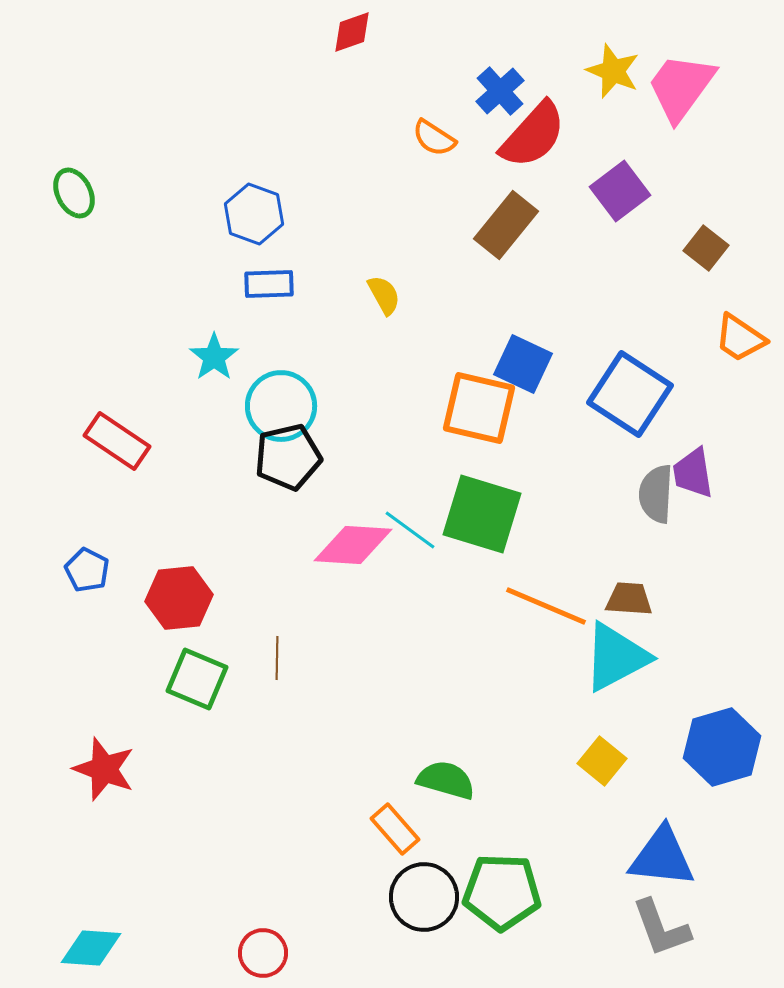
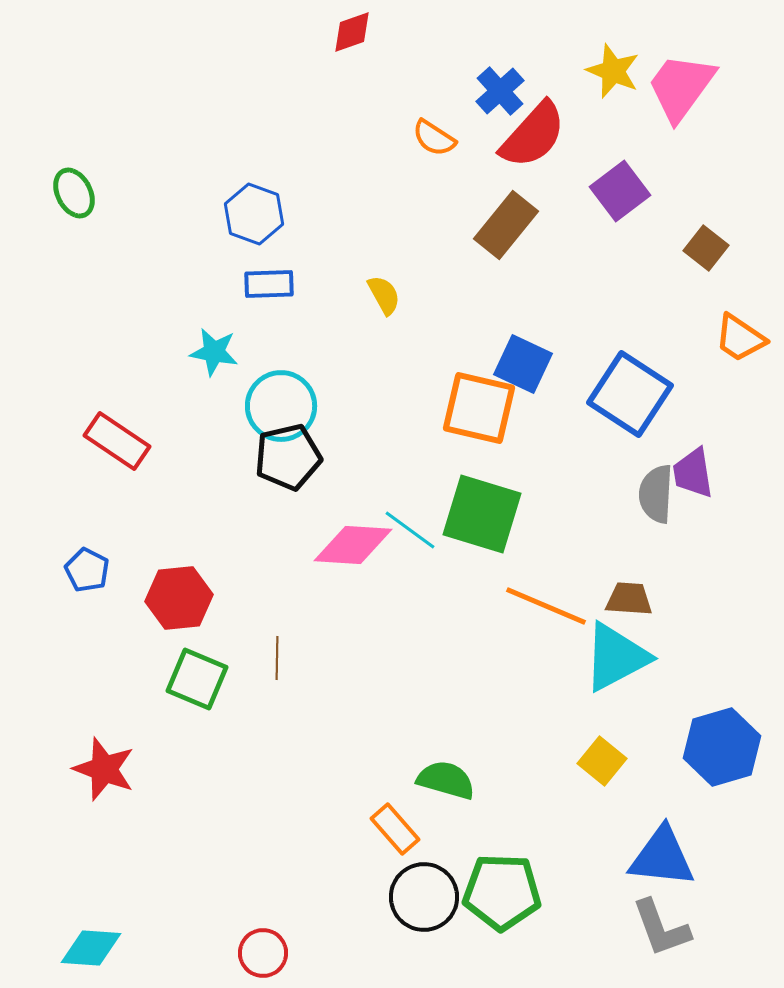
cyan star at (214, 357): moved 5 px up; rotated 27 degrees counterclockwise
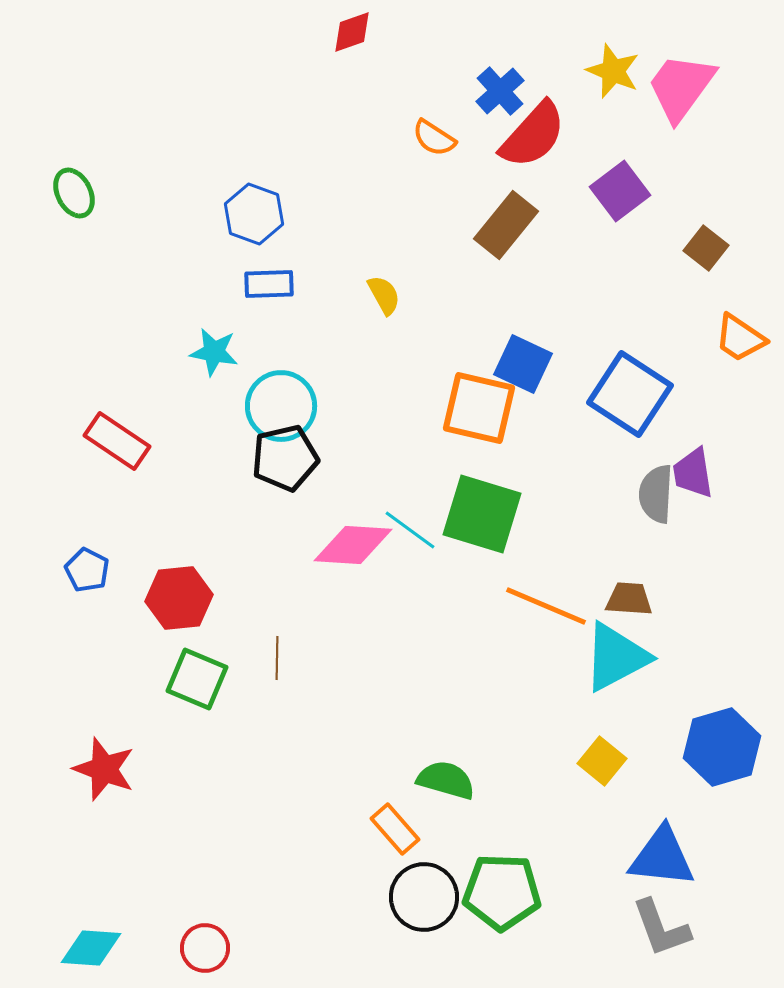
black pentagon at (288, 457): moved 3 px left, 1 px down
red circle at (263, 953): moved 58 px left, 5 px up
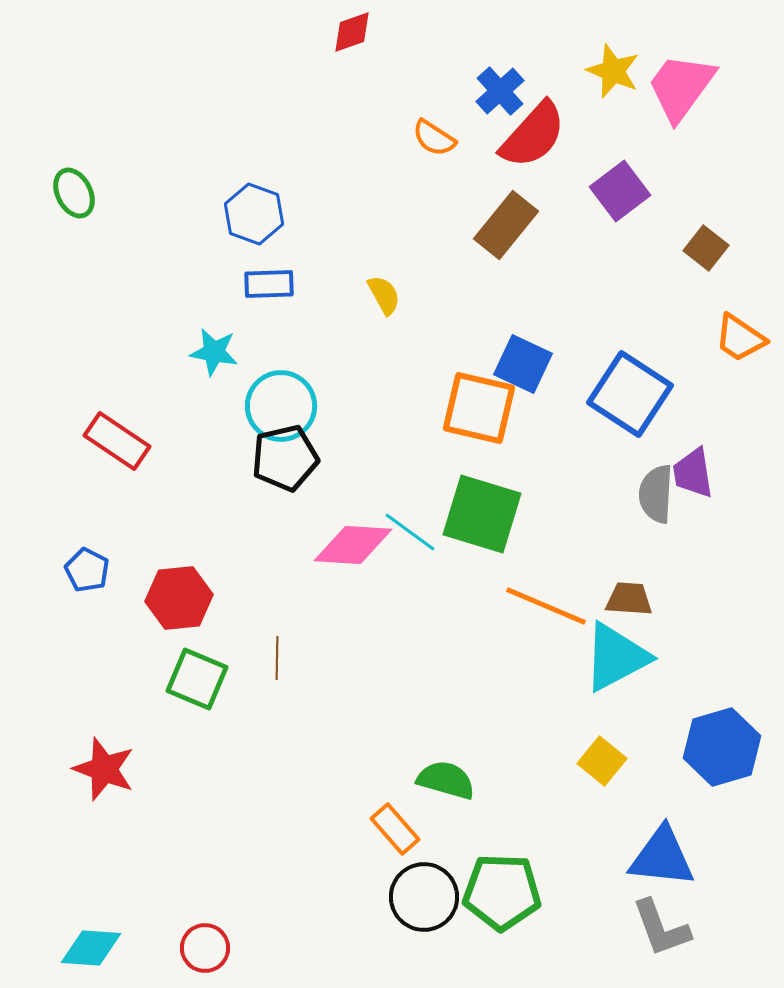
cyan line at (410, 530): moved 2 px down
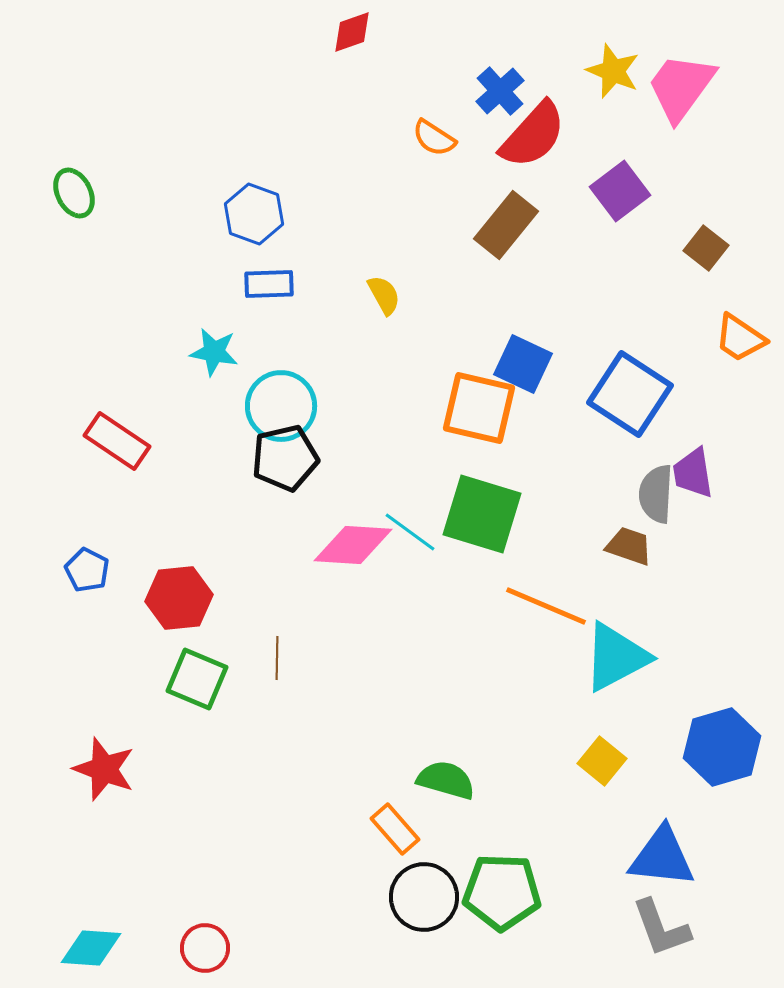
brown trapezoid at (629, 599): moved 53 px up; rotated 15 degrees clockwise
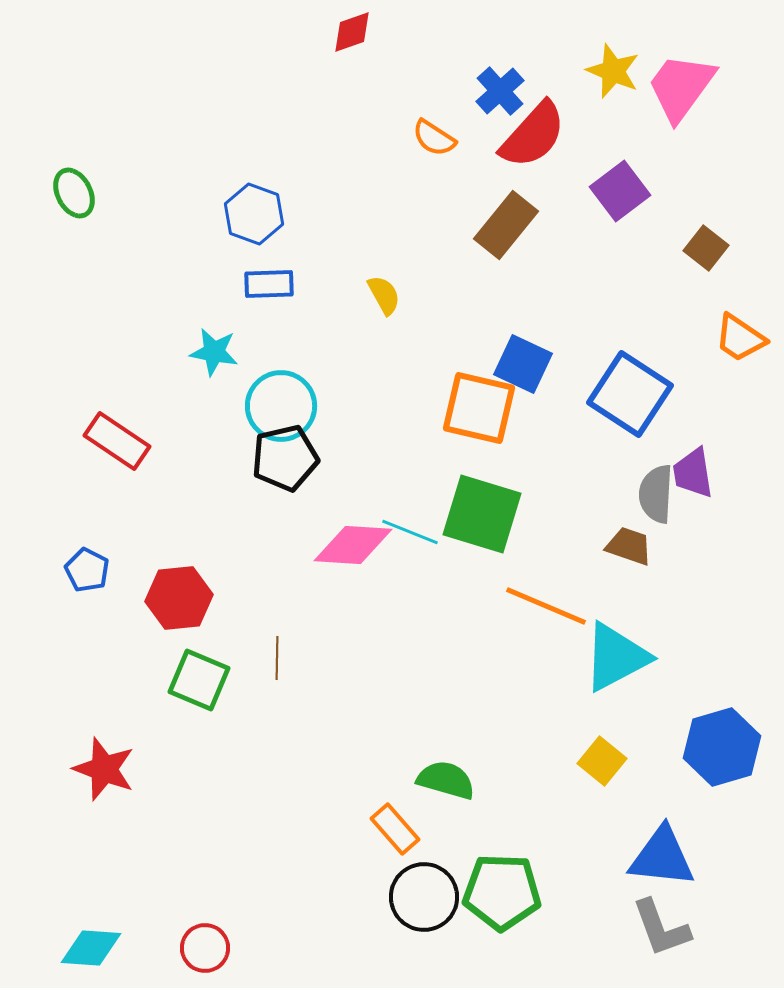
cyan line at (410, 532): rotated 14 degrees counterclockwise
green square at (197, 679): moved 2 px right, 1 px down
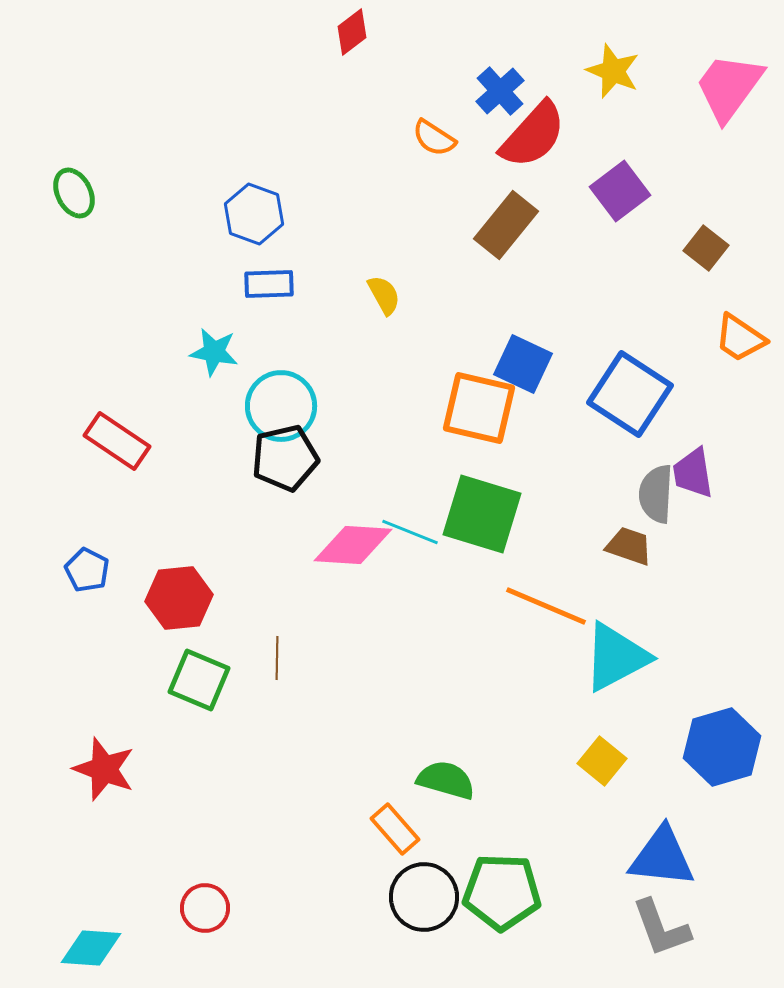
red diamond at (352, 32): rotated 18 degrees counterclockwise
pink trapezoid at (681, 87): moved 48 px right
red circle at (205, 948): moved 40 px up
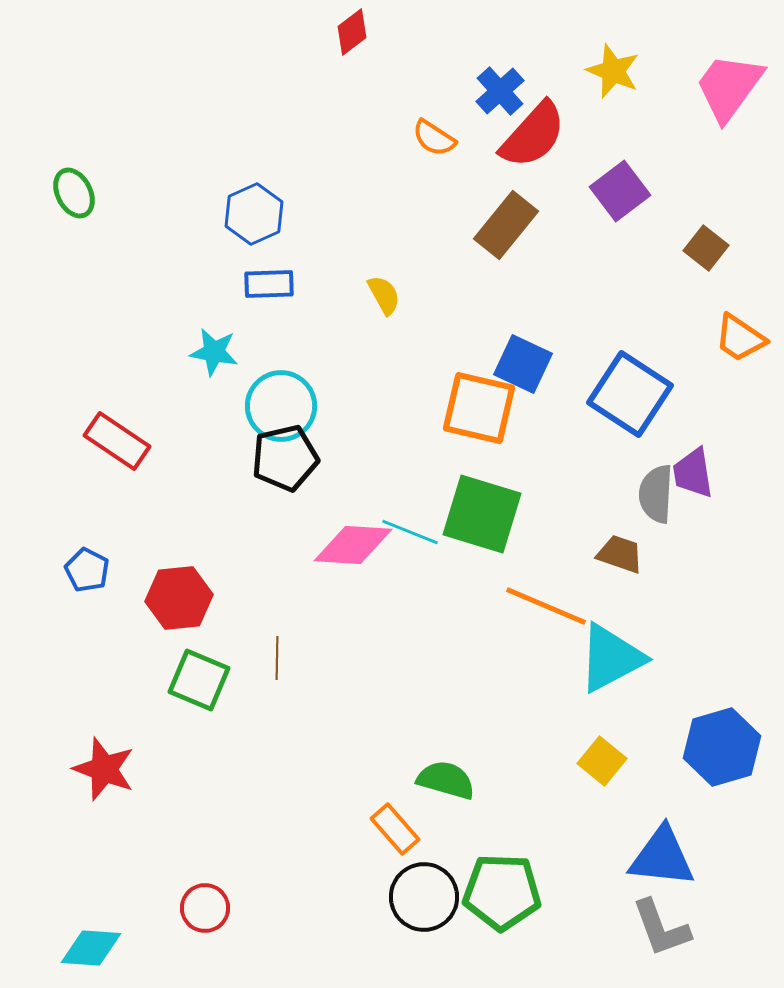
blue hexagon at (254, 214): rotated 16 degrees clockwise
brown trapezoid at (629, 546): moved 9 px left, 8 px down
cyan triangle at (616, 657): moved 5 px left, 1 px down
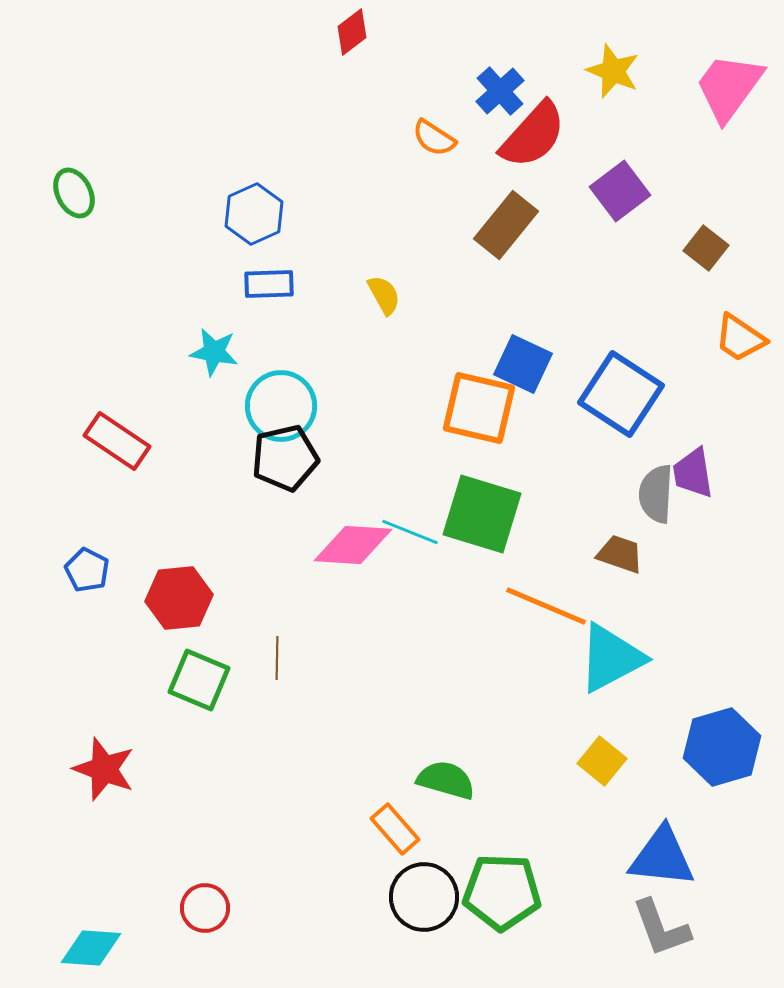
blue square at (630, 394): moved 9 px left
